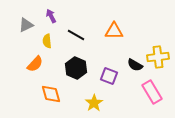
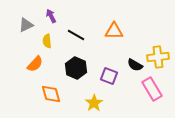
pink rectangle: moved 3 px up
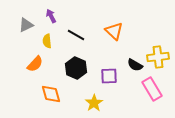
orange triangle: rotated 42 degrees clockwise
purple square: rotated 24 degrees counterclockwise
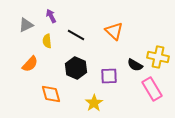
yellow cross: rotated 20 degrees clockwise
orange semicircle: moved 5 px left
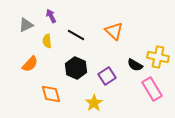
purple square: moved 2 px left; rotated 30 degrees counterclockwise
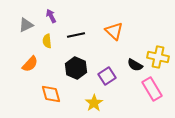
black line: rotated 42 degrees counterclockwise
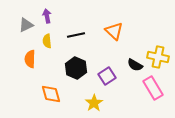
purple arrow: moved 4 px left; rotated 16 degrees clockwise
orange semicircle: moved 5 px up; rotated 138 degrees clockwise
pink rectangle: moved 1 px right, 1 px up
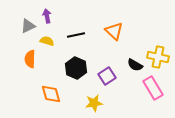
gray triangle: moved 2 px right, 1 px down
yellow semicircle: rotated 112 degrees clockwise
yellow star: rotated 24 degrees clockwise
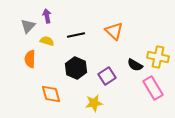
gray triangle: rotated 21 degrees counterclockwise
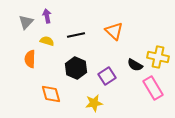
gray triangle: moved 2 px left, 4 px up
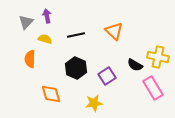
yellow semicircle: moved 2 px left, 2 px up
